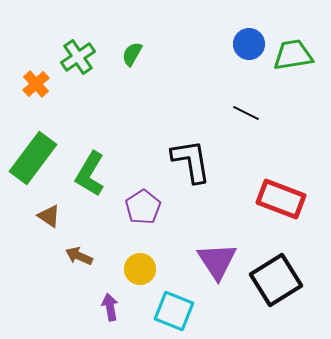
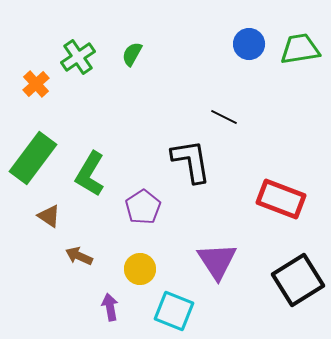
green trapezoid: moved 7 px right, 6 px up
black line: moved 22 px left, 4 px down
black square: moved 22 px right
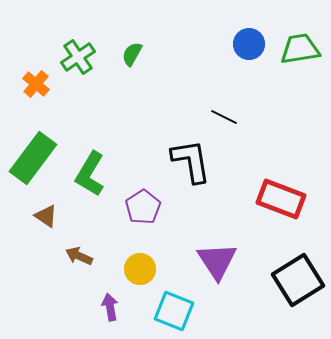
orange cross: rotated 8 degrees counterclockwise
brown triangle: moved 3 px left
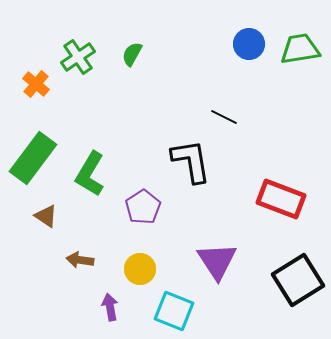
brown arrow: moved 1 px right, 4 px down; rotated 16 degrees counterclockwise
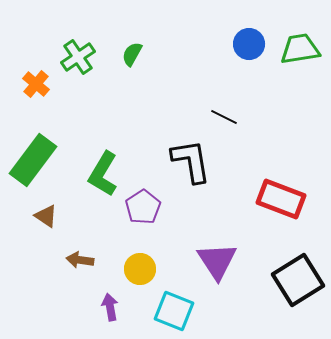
green rectangle: moved 2 px down
green L-shape: moved 13 px right
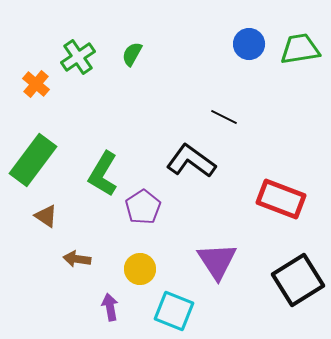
black L-shape: rotated 45 degrees counterclockwise
brown arrow: moved 3 px left, 1 px up
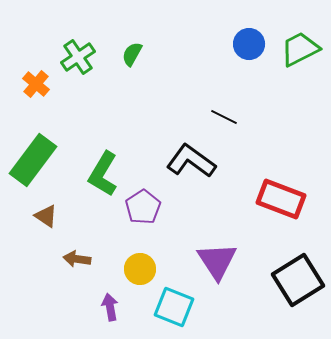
green trapezoid: rotated 18 degrees counterclockwise
cyan square: moved 4 px up
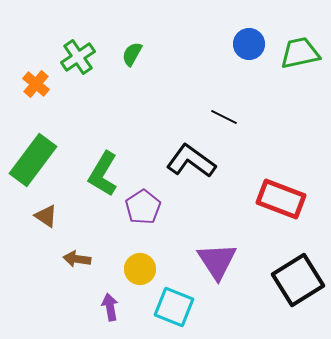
green trapezoid: moved 4 px down; rotated 15 degrees clockwise
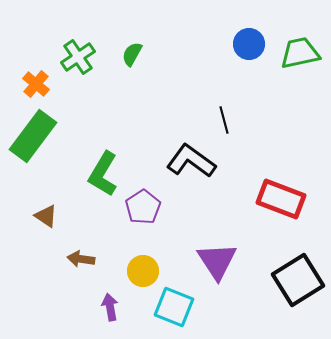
black line: moved 3 px down; rotated 48 degrees clockwise
green rectangle: moved 24 px up
brown arrow: moved 4 px right
yellow circle: moved 3 px right, 2 px down
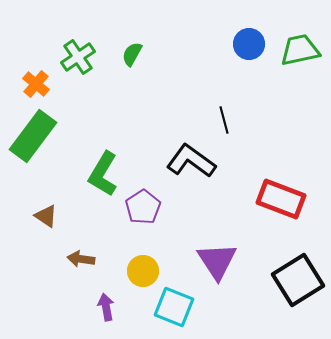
green trapezoid: moved 3 px up
purple arrow: moved 4 px left
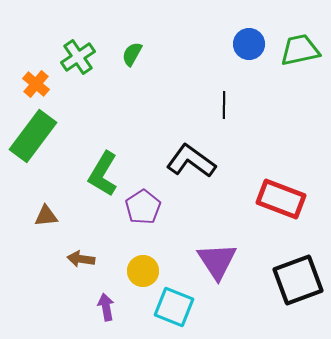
black line: moved 15 px up; rotated 16 degrees clockwise
brown triangle: rotated 40 degrees counterclockwise
black square: rotated 12 degrees clockwise
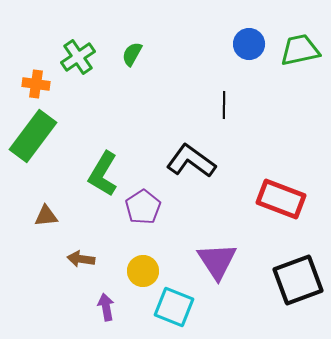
orange cross: rotated 32 degrees counterclockwise
